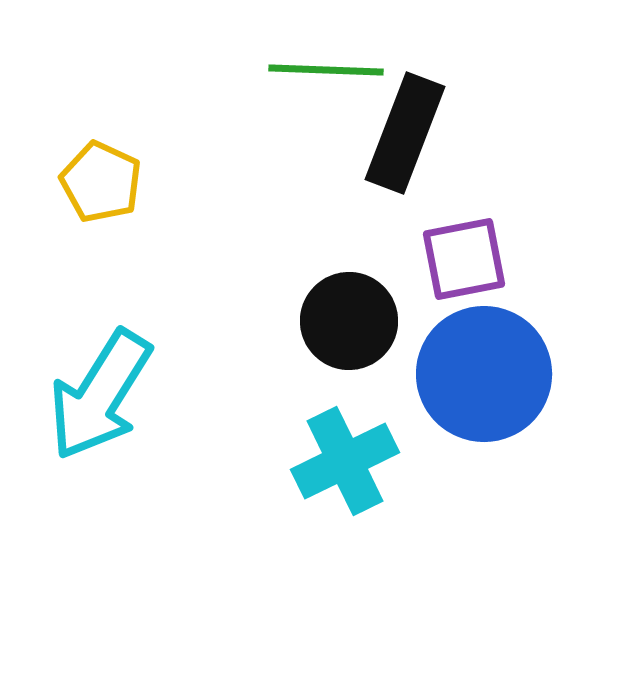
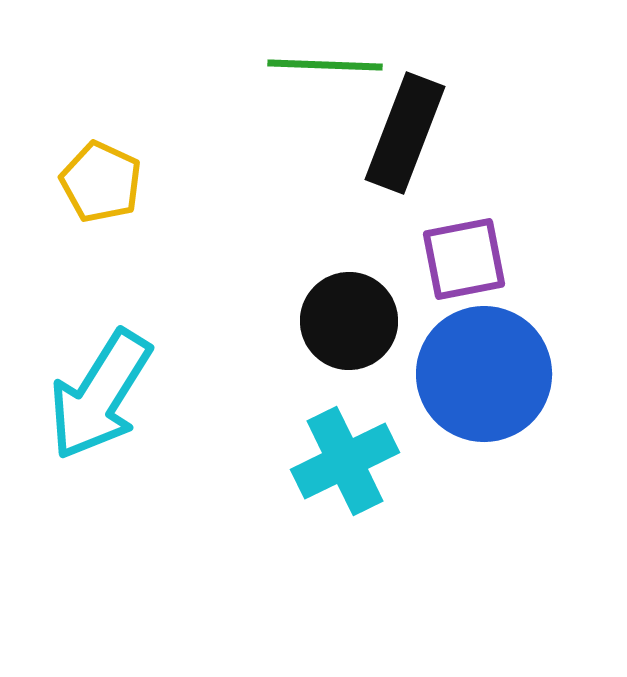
green line: moved 1 px left, 5 px up
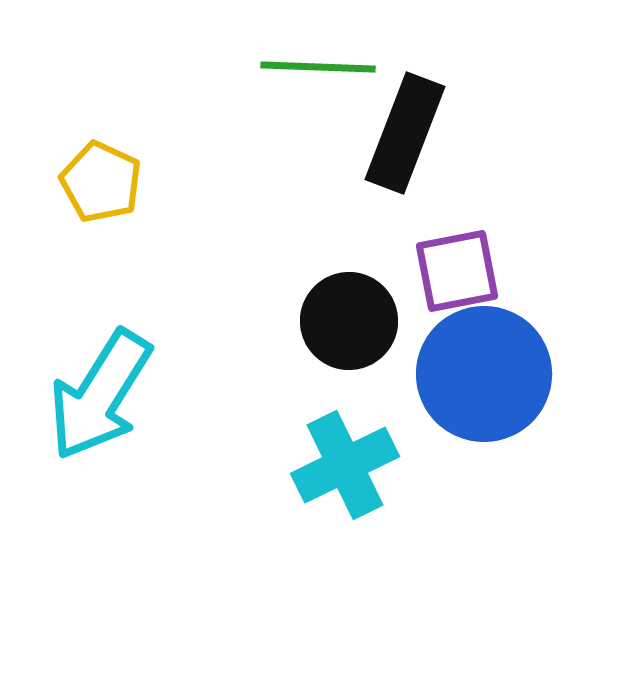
green line: moved 7 px left, 2 px down
purple square: moved 7 px left, 12 px down
cyan cross: moved 4 px down
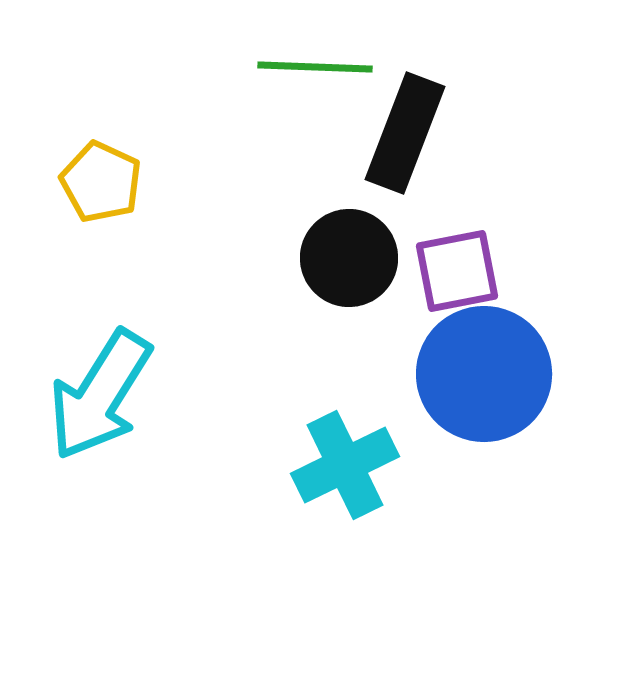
green line: moved 3 px left
black circle: moved 63 px up
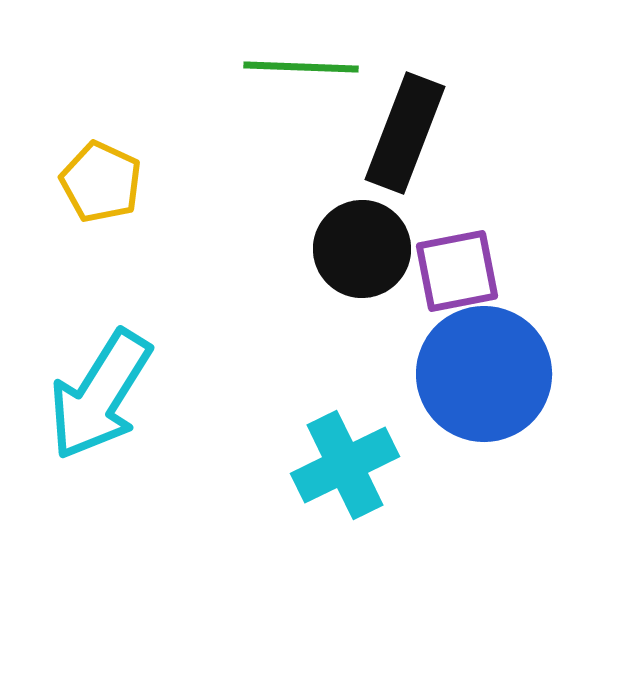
green line: moved 14 px left
black circle: moved 13 px right, 9 px up
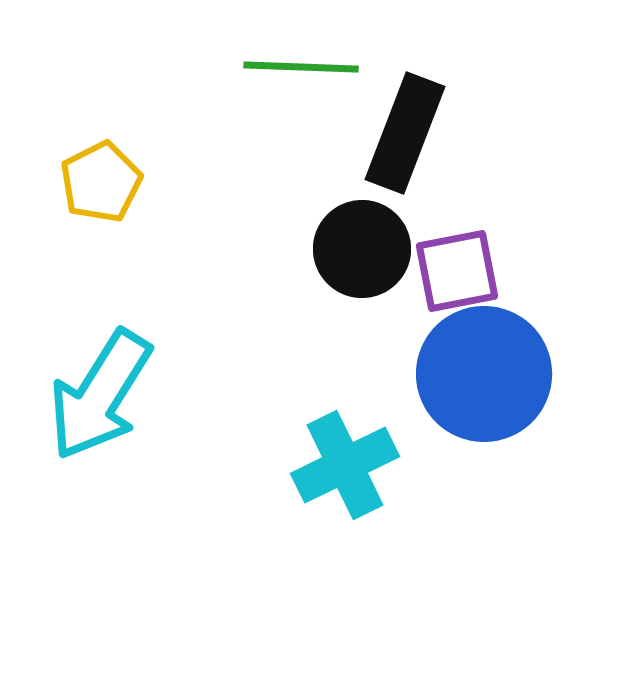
yellow pentagon: rotated 20 degrees clockwise
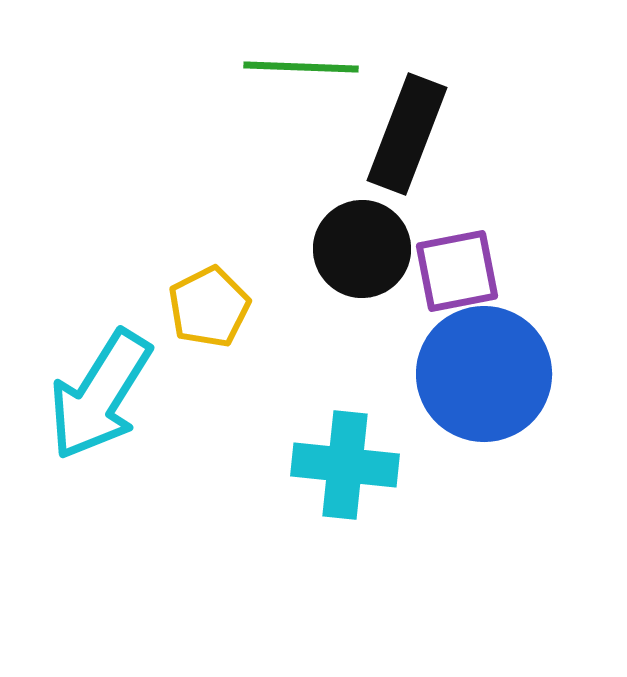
black rectangle: moved 2 px right, 1 px down
yellow pentagon: moved 108 px right, 125 px down
cyan cross: rotated 32 degrees clockwise
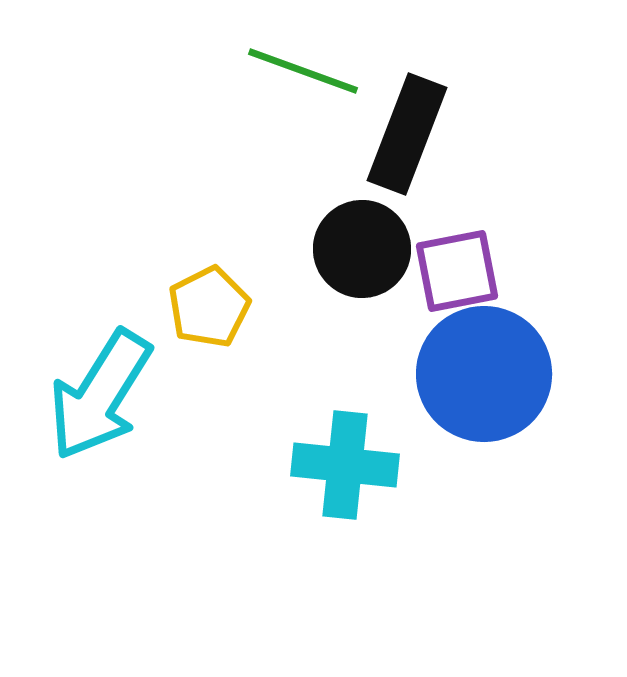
green line: moved 2 px right, 4 px down; rotated 18 degrees clockwise
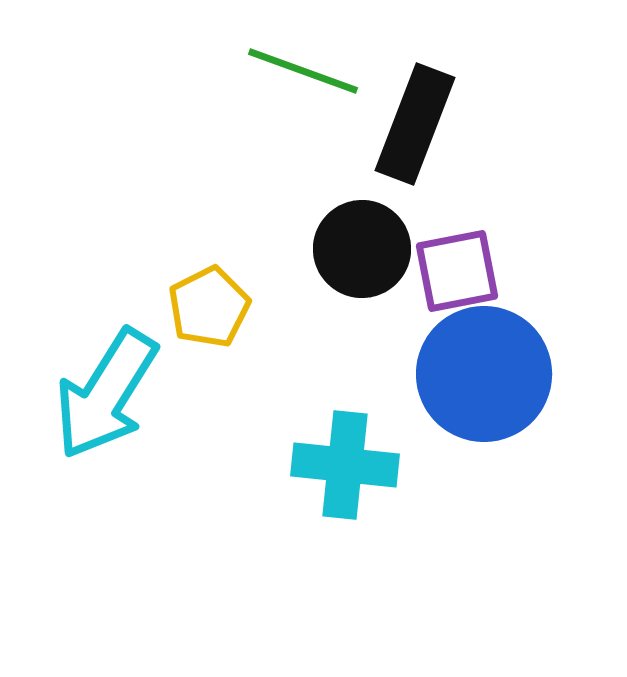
black rectangle: moved 8 px right, 10 px up
cyan arrow: moved 6 px right, 1 px up
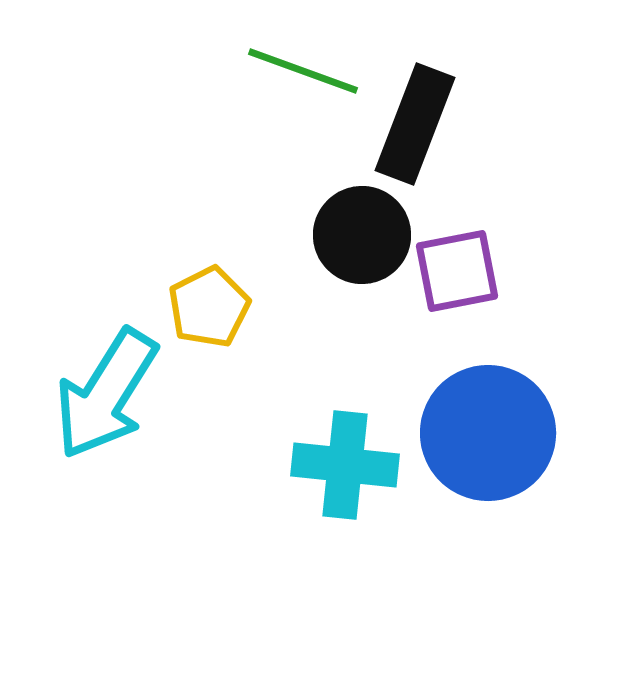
black circle: moved 14 px up
blue circle: moved 4 px right, 59 px down
